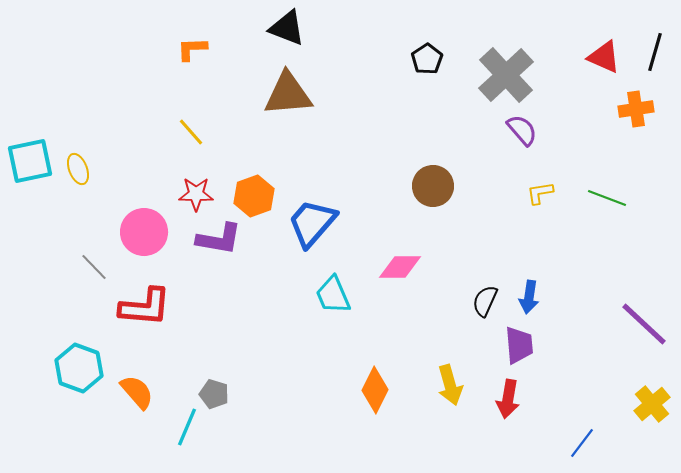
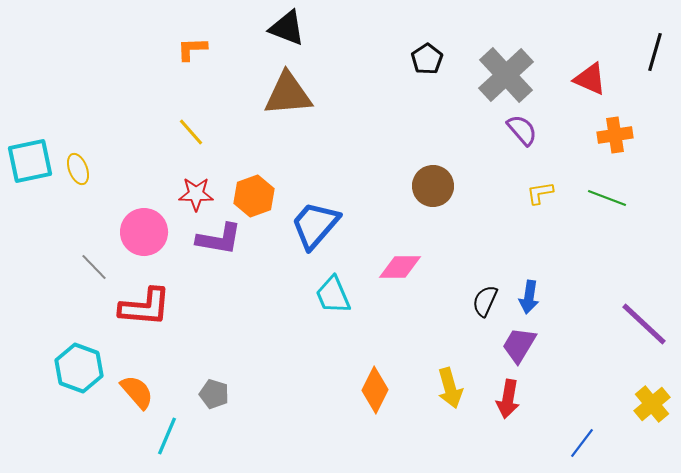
red triangle: moved 14 px left, 22 px down
orange cross: moved 21 px left, 26 px down
blue trapezoid: moved 3 px right, 2 px down
purple trapezoid: rotated 144 degrees counterclockwise
yellow arrow: moved 3 px down
cyan line: moved 20 px left, 9 px down
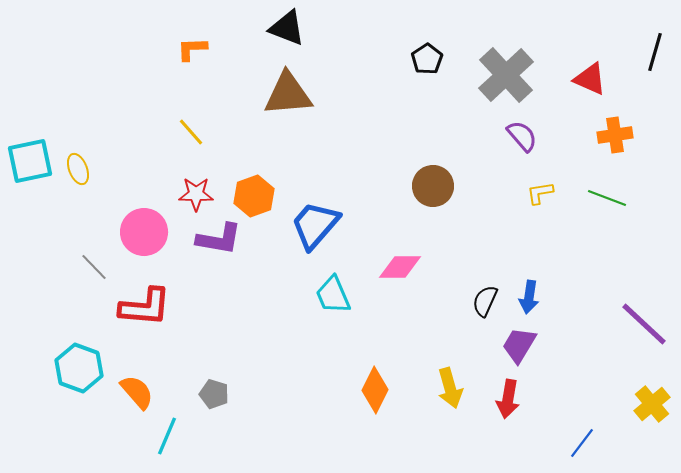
purple semicircle: moved 6 px down
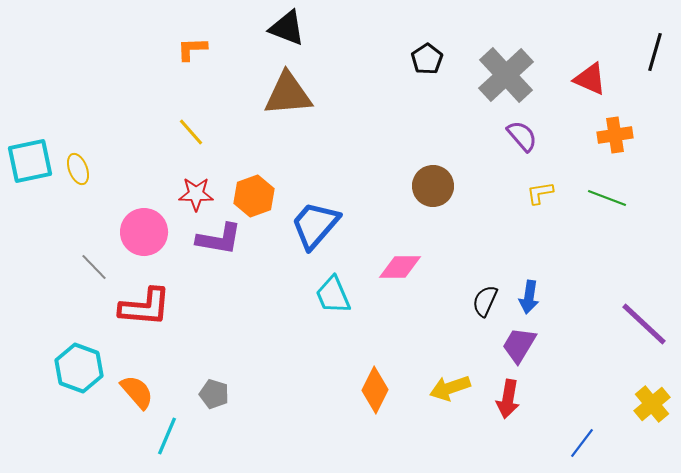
yellow arrow: rotated 87 degrees clockwise
